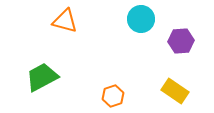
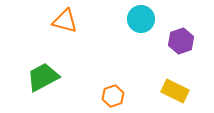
purple hexagon: rotated 15 degrees counterclockwise
green trapezoid: moved 1 px right
yellow rectangle: rotated 8 degrees counterclockwise
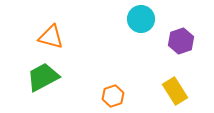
orange triangle: moved 14 px left, 16 px down
yellow rectangle: rotated 32 degrees clockwise
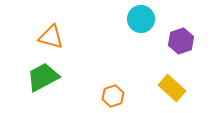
yellow rectangle: moved 3 px left, 3 px up; rotated 16 degrees counterclockwise
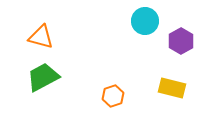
cyan circle: moved 4 px right, 2 px down
orange triangle: moved 10 px left
purple hexagon: rotated 10 degrees counterclockwise
yellow rectangle: rotated 28 degrees counterclockwise
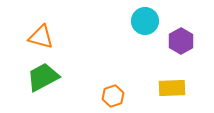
yellow rectangle: rotated 16 degrees counterclockwise
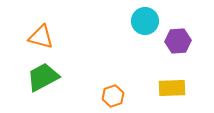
purple hexagon: moved 3 px left; rotated 25 degrees clockwise
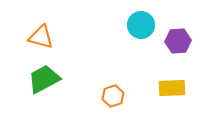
cyan circle: moved 4 px left, 4 px down
green trapezoid: moved 1 px right, 2 px down
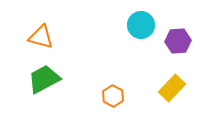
yellow rectangle: rotated 44 degrees counterclockwise
orange hexagon: rotated 15 degrees counterclockwise
